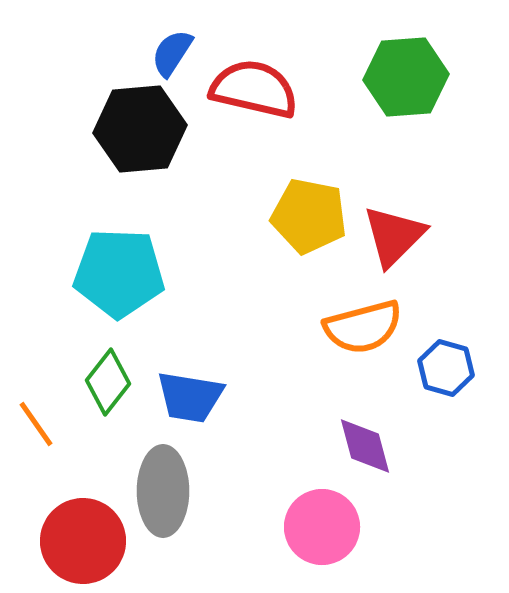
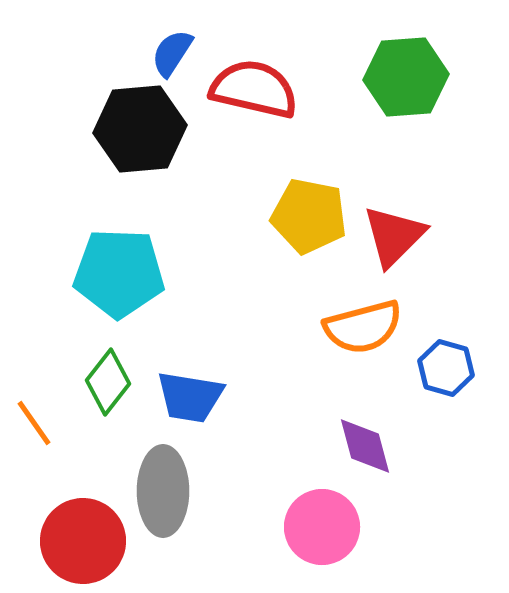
orange line: moved 2 px left, 1 px up
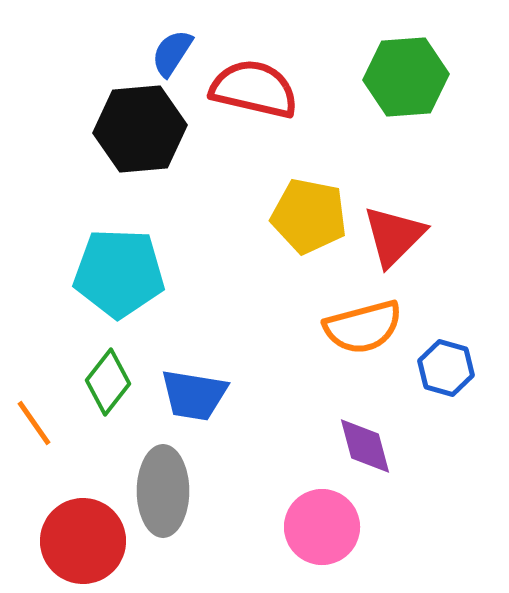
blue trapezoid: moved 4 px right, 2 px up
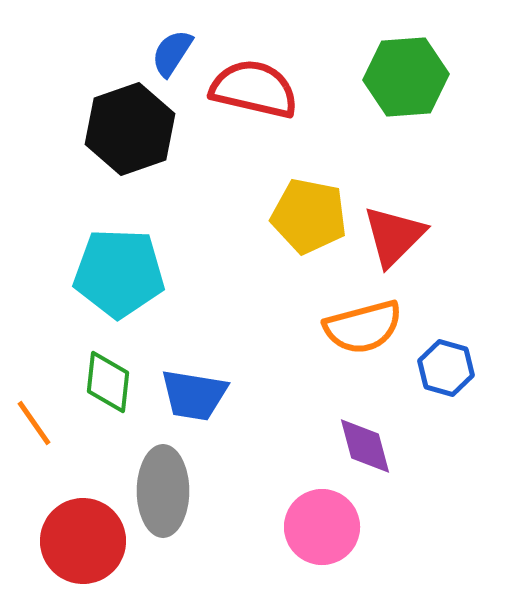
black hexagon: moved 10 px left; rotated 14 degrees counterclockwise
green diamond: rotated 32 degrees counterclockwise
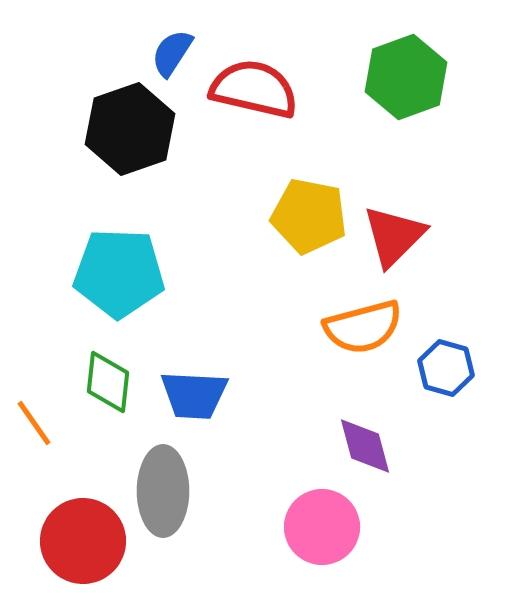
green hexagon: rotated 16 degrees counterclockwise
blue trapezoid: rotated 6 degrees counterclockwise
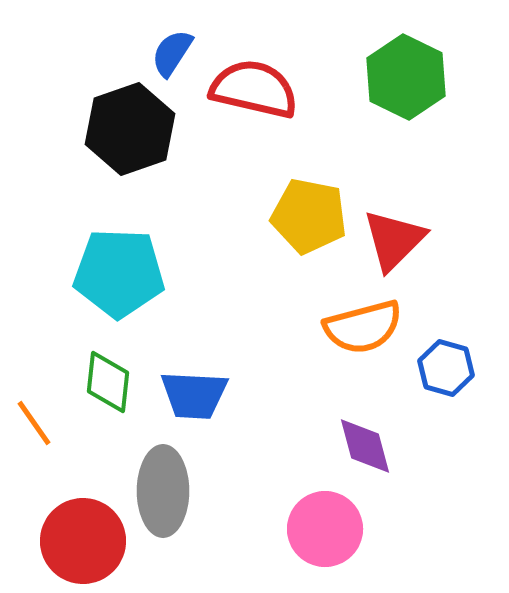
green hexagon: rotated 14 degrees counterclockwise
red triangle: moved 4 px down
pink circle: moved 3 px right, 2 px down
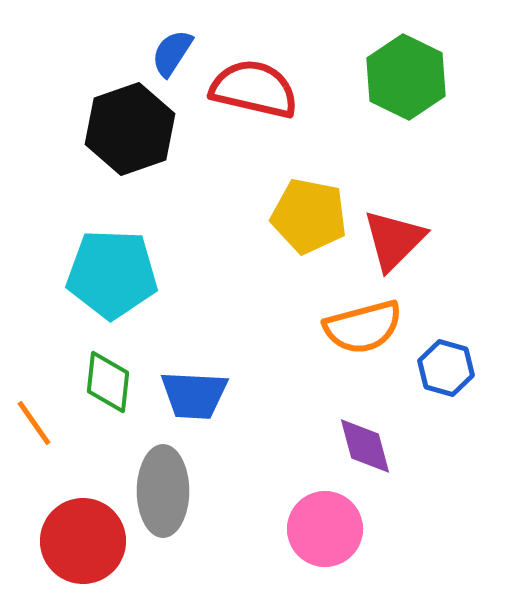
cyan pentagon: moved 7 px left, 1 px down
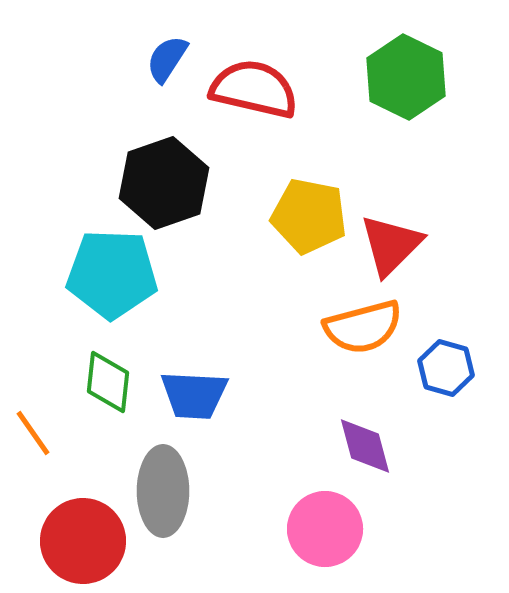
blue semicircle: moved 5 px left, 6 px down
black hexagon: moved 34 px right, 54 px down
red triangle: moved 3 px left, 5 px down
orange line: moved 1 px left, 10 px down
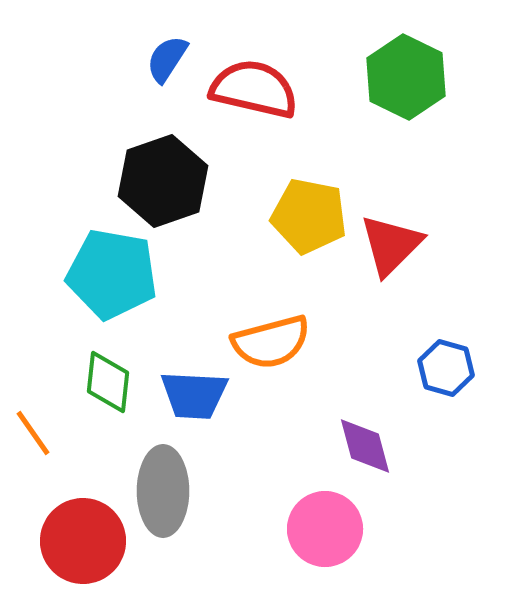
black hexagon: moved 1 px left, 2 px up
cyan pentagon: rotated 8 degrees clockwise
orange semicircle: moved 92 px left, 15 px down
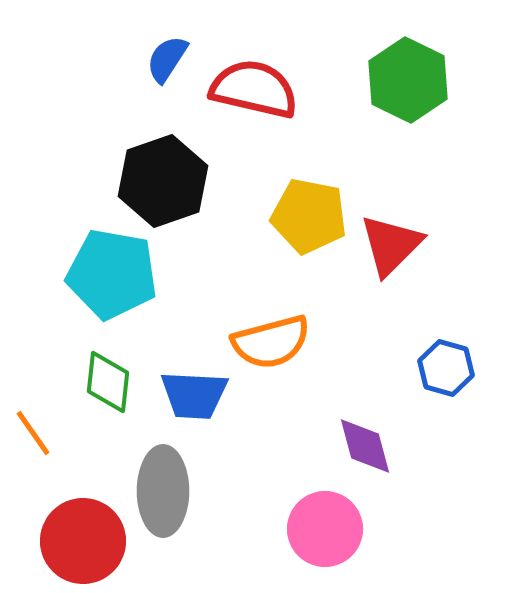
green hexagon: moved 2 px right, 3 px down
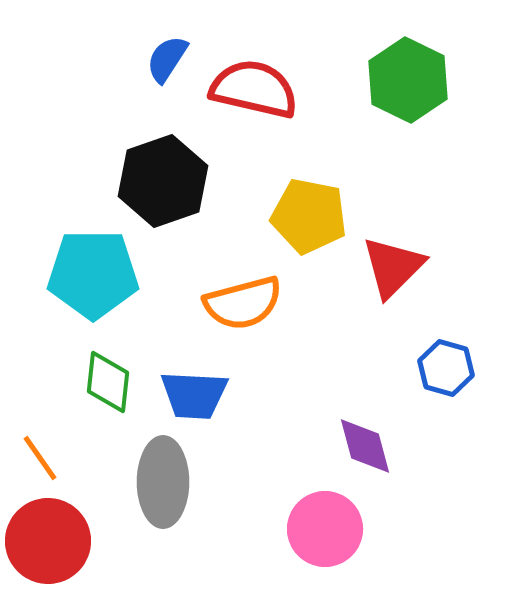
red triangle: moved 2 px right, 22 px down
cyan pentagon: moved 19 px left; rotated 10 degrees counterclockwise
orange semicircle: moved 28 px left, 39 px up
orange line: moved 7 px right, 25 px down
gray ellipse: moved 9 px up
red circle: moved 35 px left
